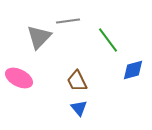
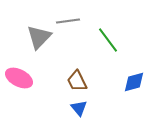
blue diamond: moved 1 px right, 12 px down
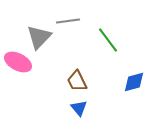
pink ellipse: moved 1 px left, 16 px up
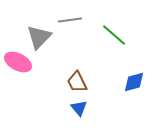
gray line: moved 2 px right, 1 px up
green line: moved 6 px right, 5 px up; rotated 12 degrees counterclockwise
brown trapezoid: moved 1 px down
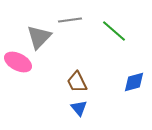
green line: moved 4 px up
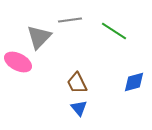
green line: rotated 8 degrees counterclockwise
brown trapezoid: moved 1 px down
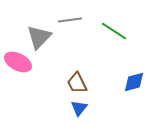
blue triangle: rotated 18 degrees clockwise
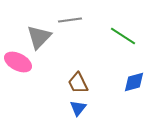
green line: moved 9 px right, 5 px down
brown trapezoid: moved 1 px right
blue triangle: moved 1 px left
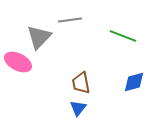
green line: rotated 12 degrees counterclockwise
brown trapezoid: moved 3 px right; rotated 15 degrees clockwise
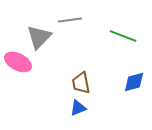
blue triangle: rotated 30 degrees clockwise
